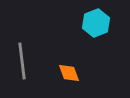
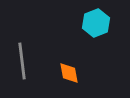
orange diamond: rotated 10 degrees clockwise
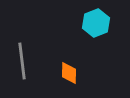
orange diamond: rotated 10 degrees clockwise
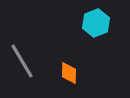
gray line: rotated 24 degrees counterclockwise
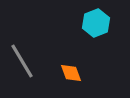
orange diamond: moved 2 px right; rotated 20 degrees counterclockwise
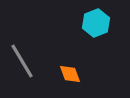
orange diamond: moved 1 px left, 1 px down
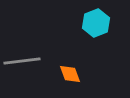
gray line: rotated 66 degrees counterclockwise
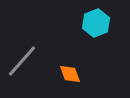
gray line: rotated 42 degrees counterclockwise
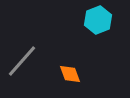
cyan hexagon: moved 2 px right, 3 px up
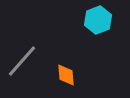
orange diamond: moved 4 px left, 1 px down; rotated 15 degrees clockwise
